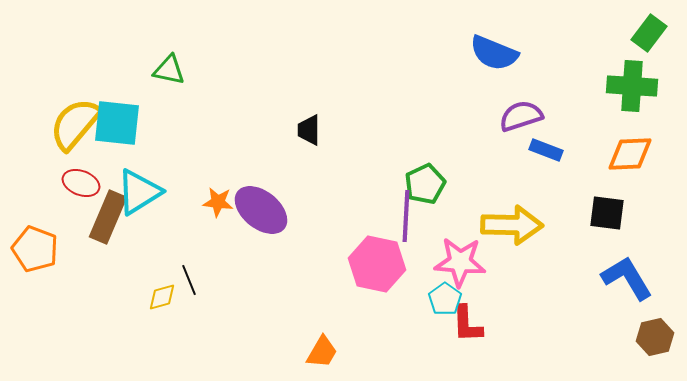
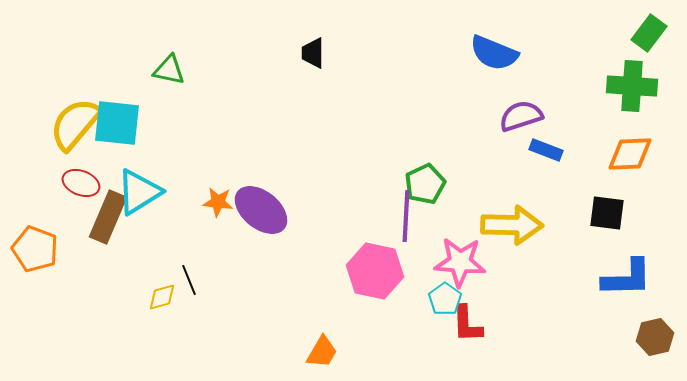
black trapezoid: moved 4 px right, 77 px up
pink hexagon: moved 2 px left, 7 px down
blue L-shape: rotated 120 degrees clockwise
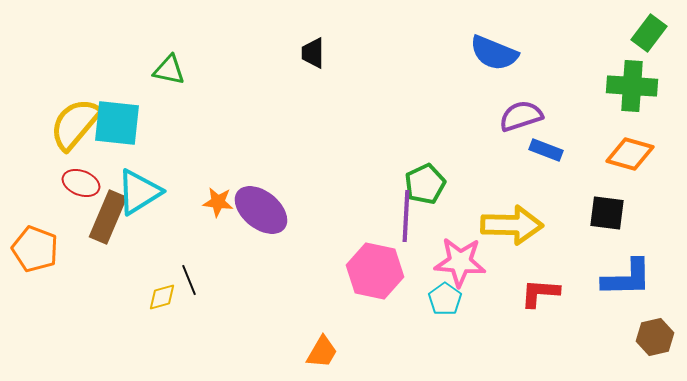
orange diamond: rotated 18 degrees clockwise
red L-shape: moved 73 px right, 31 px up; rotated 96 degrees clockwise
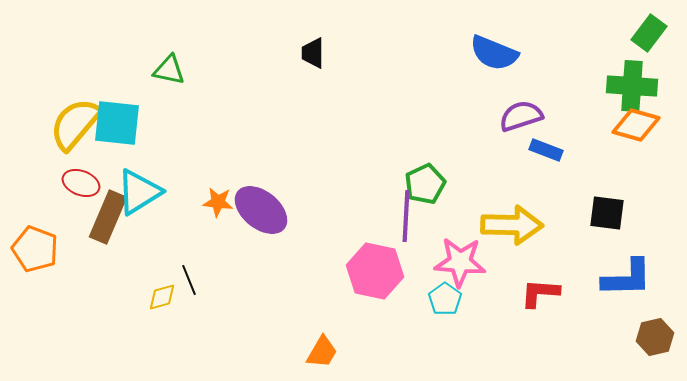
orange diamond: moved 6 px right, 29 px up
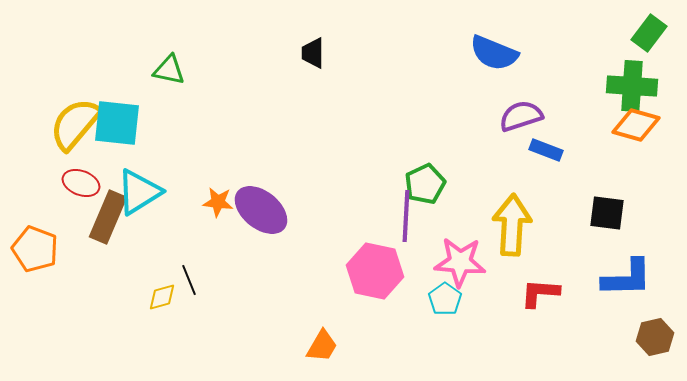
yellow arrow: rotated 88 degrees counterclockwise
orange trapezoid: moved 6 px up
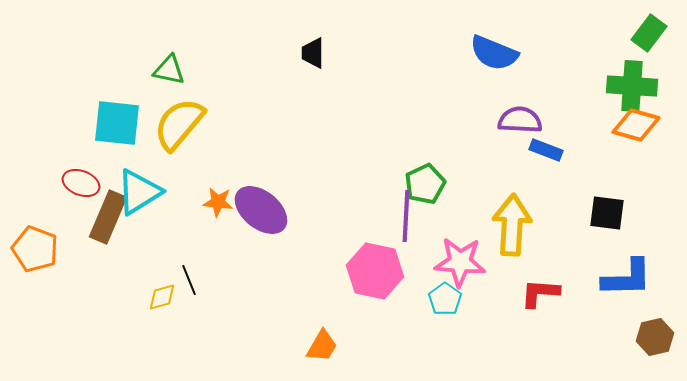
purple semicircle: moved 1 px left, 4 px down; rotated 21 degrees clockwise
yellow semicircle: moved 104 px right
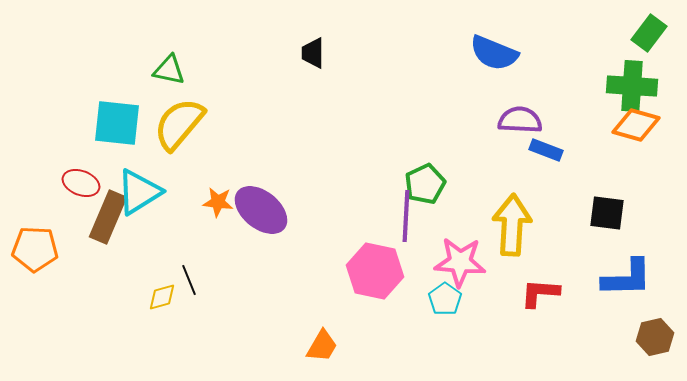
orange pentagon: rotated 18 degrees counterclockwise
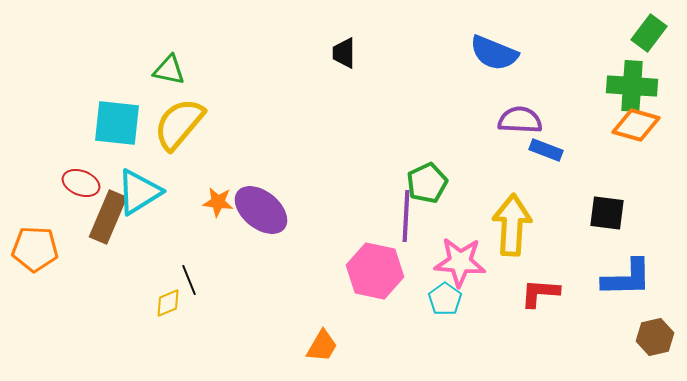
black trapezoid: moved 31 px right
green pentagon: moved 2 px right, 1 px up
yellow diamond: moved 6 px right, 6 px down; rotated 8 degrees counterclockwise
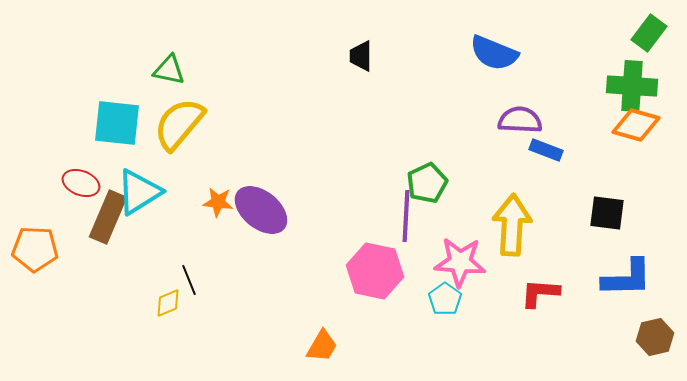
black trapezoid: moved 17 px right, 3 px down
